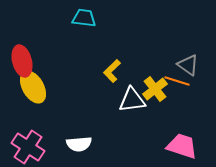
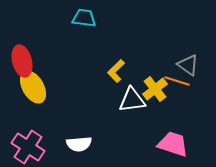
yellow L-shape: moved 4 px right
pink trapezoid: moved 9 px left, 2 px up
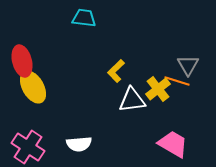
gray triangle: rotated 25 degrees clockwise
yellow cross: moved 3 px right
pink trapezoid: rotated 12 degrees clockwise
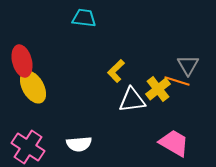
pink trapezoid: moved 1 px right, 1 px up
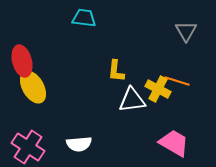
gray triangle: moved 2 px left, 34 px up
yellow L-shape: rotated 40 degrees counterclockwise
yellow cross: rotated 25 degrees counterclockwise
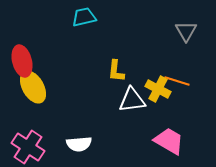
cyan trapezoid: moved 1 px up; rotated 20 degrees counterclockwise
pink trapezoid: moved 5 px left, 2 px up
